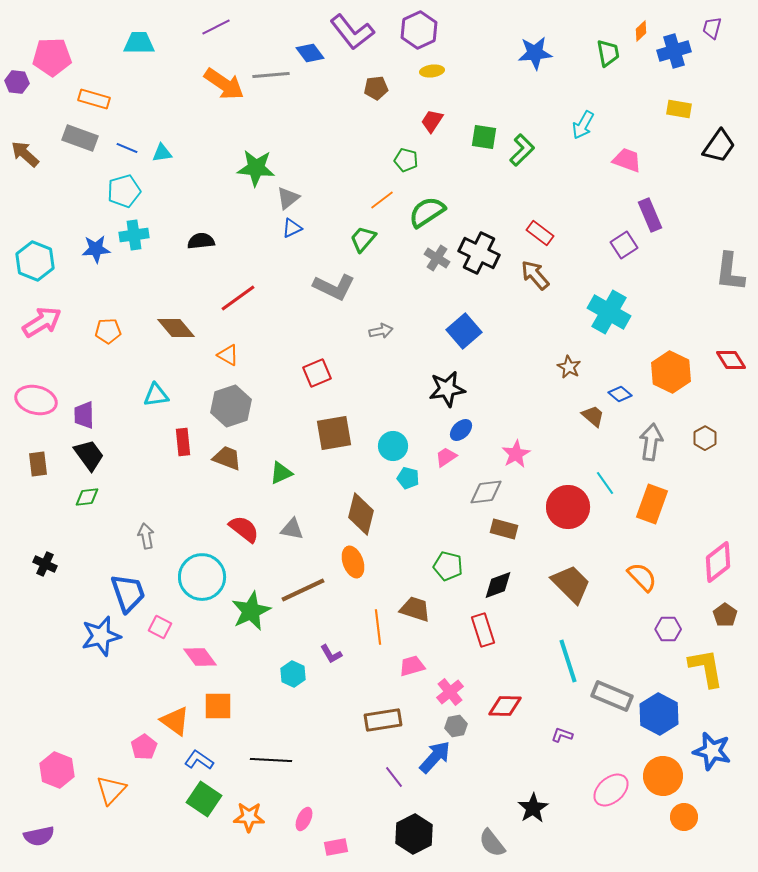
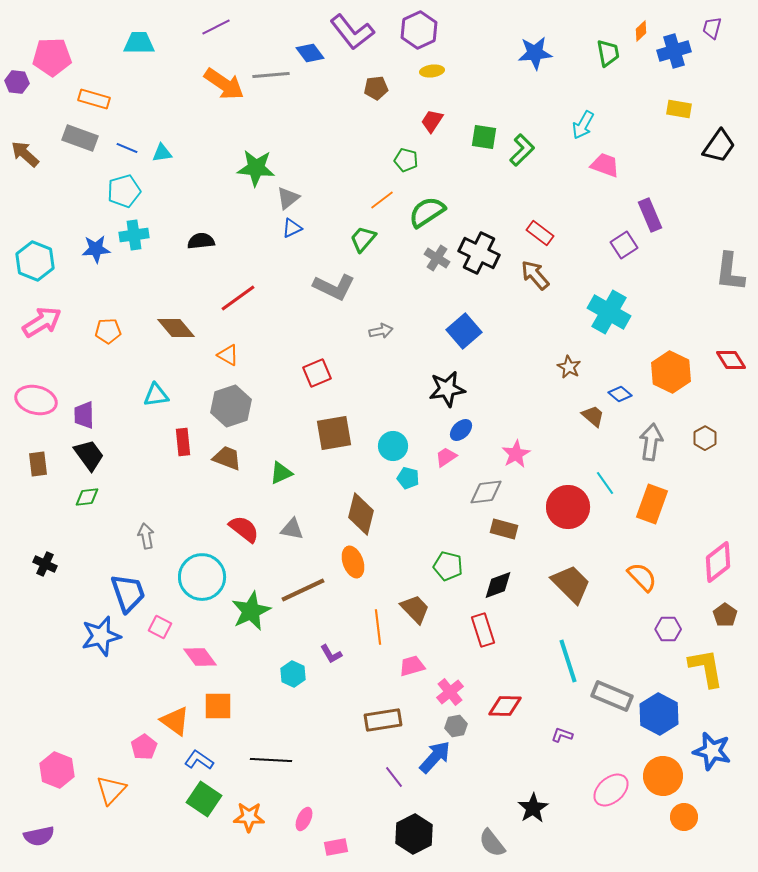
pink trapezoid at (627, 160): moved 22 px left, 5 px down
brown trapezoid at (415, 609): rotated 28 degrees clockwise
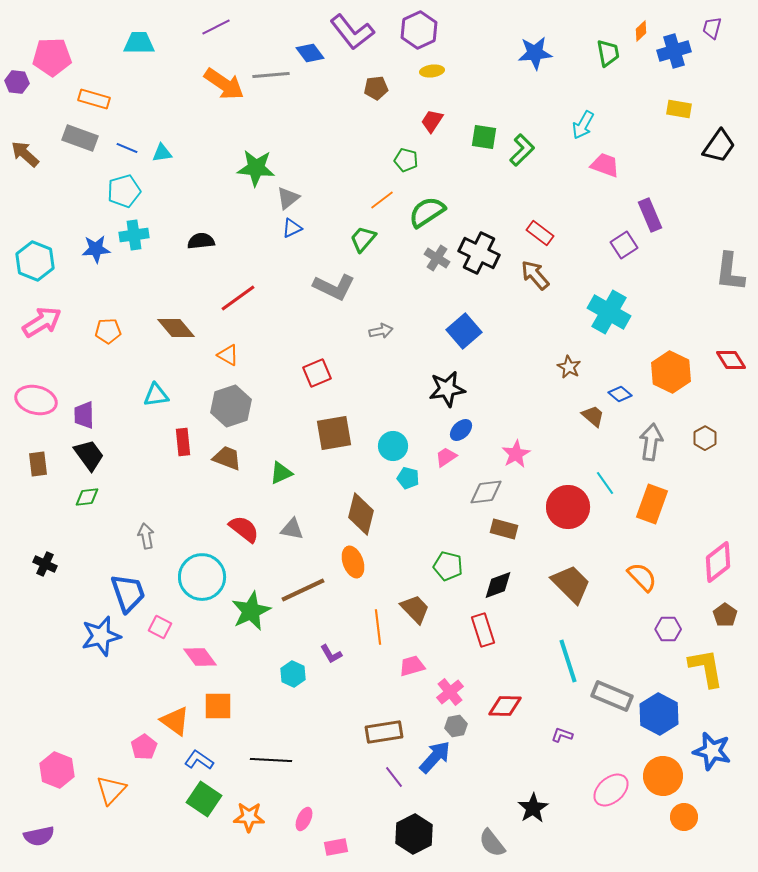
brown rectangle at (383, 720): moved 1 px right, 12 px down
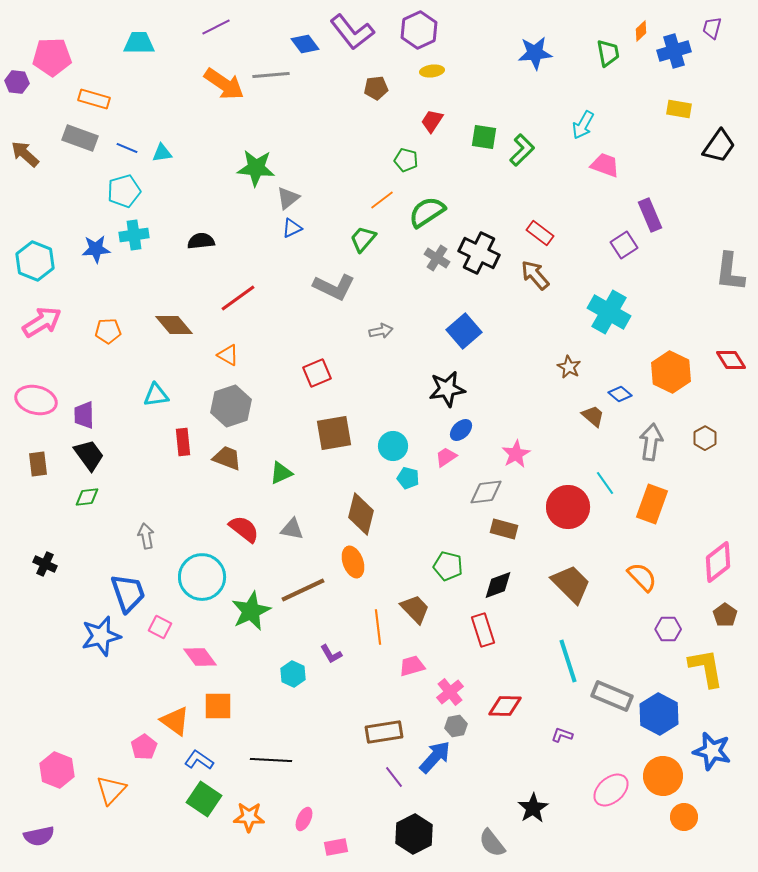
blue diamond at (310, 53): moved 5 px left, 9 px up
brown diamond at (176, 328): moved 2 px left, 3 px up
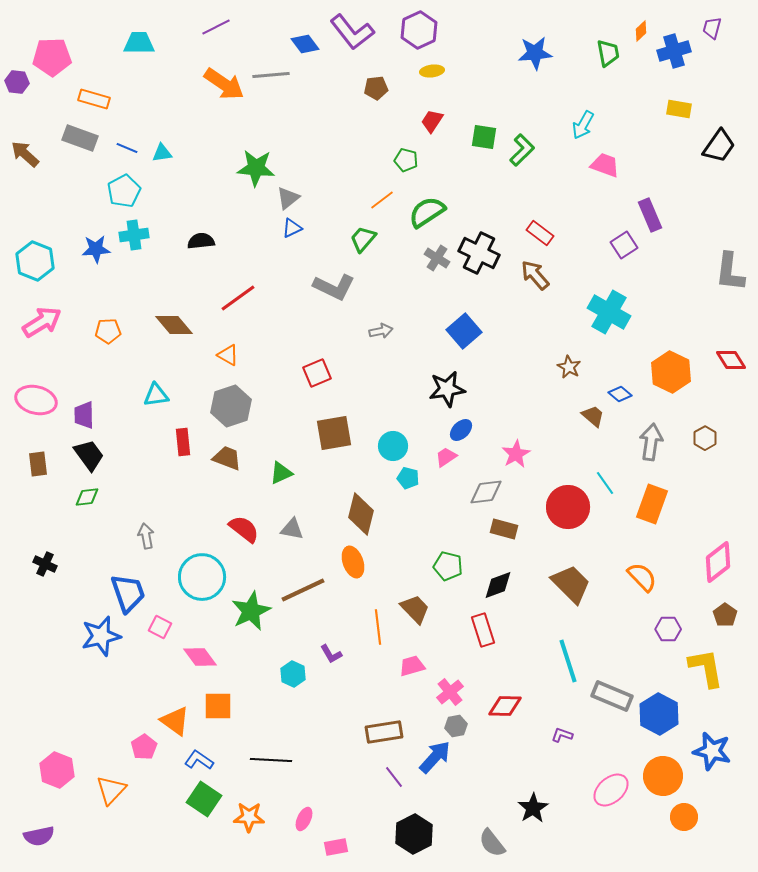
cyan pentagon at (124, 191): rotated 12 degrees counterclockwise
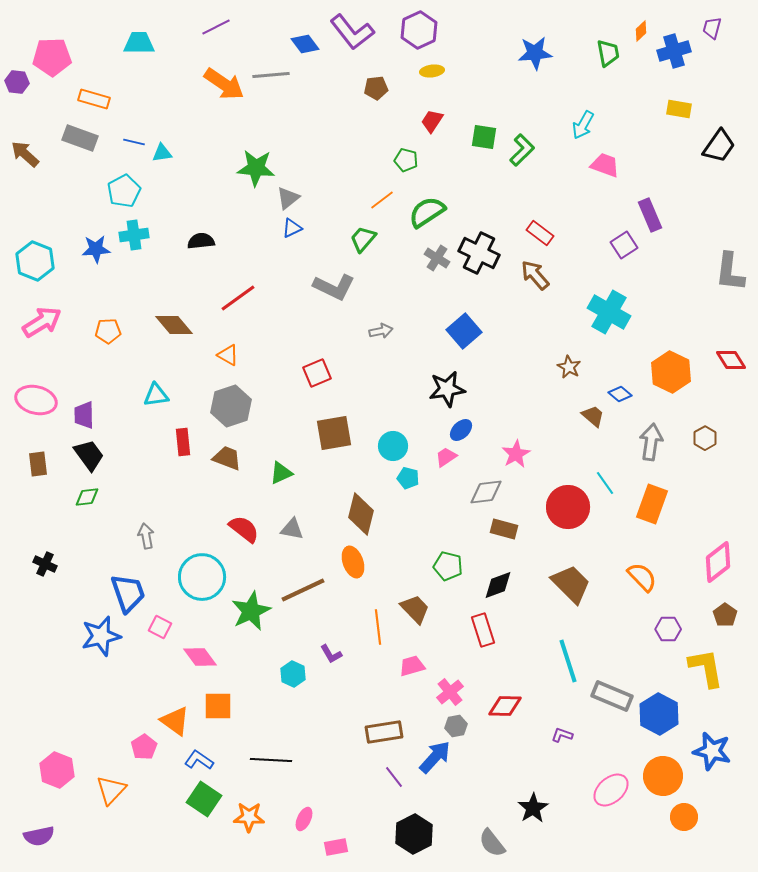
blue line at (127, 148): moved 7 px right, 6 px up; rotated 10 degrees counterclockwise
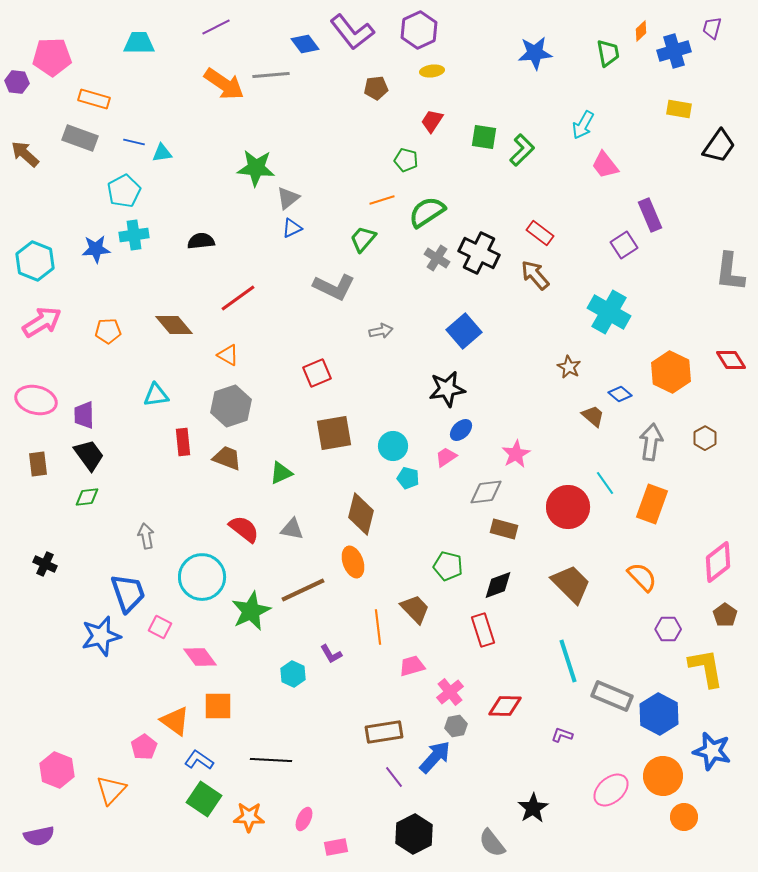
pink trapezoid at (605, 165): rotated 148 degrees counterclockwise
orange line at (382, 200): rotated 20 degrees clockwise
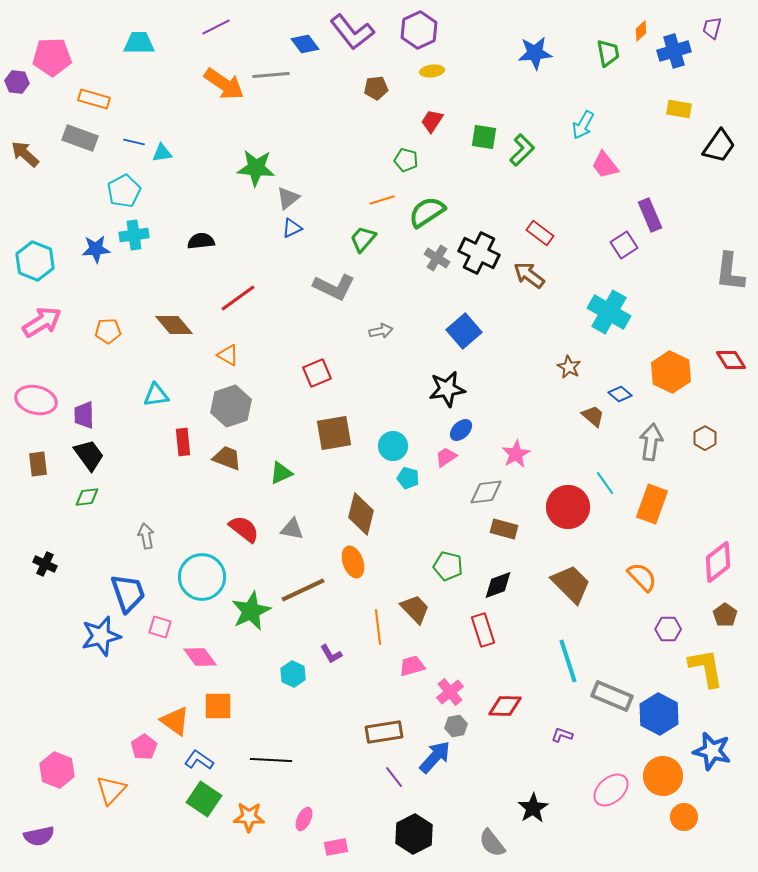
brown arrow at (535, 275): moved 6 px left; rotated 12 degrees counterclockwise
pink square at (160, 627): rotated 10 degrees counterclockwise
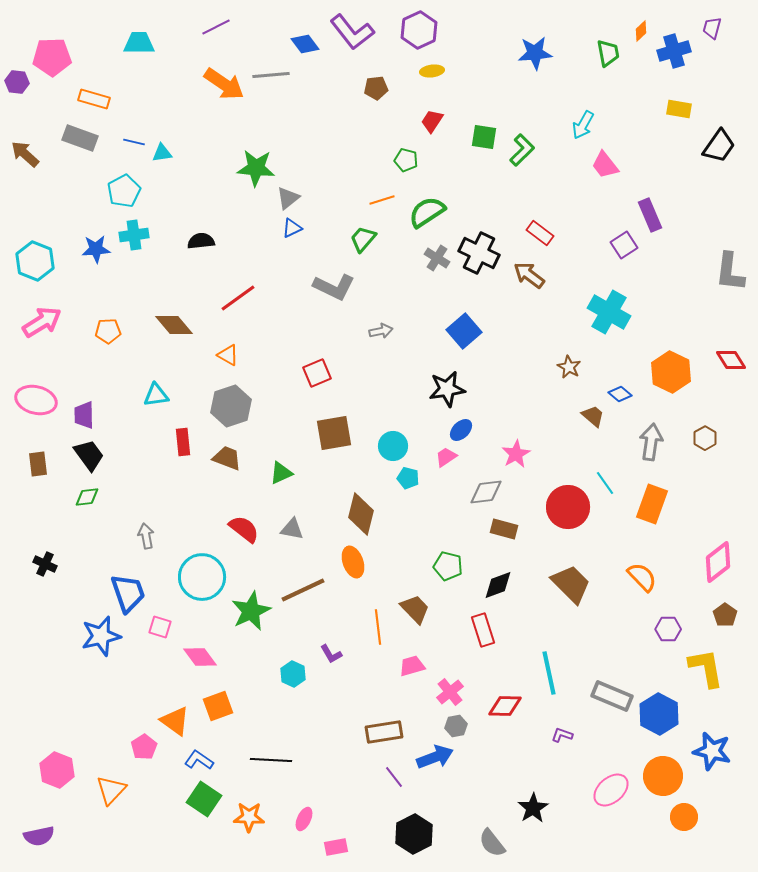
cyan line at (568, 661): moved 19 px left, 12 px down; rotated 6 degrees clockwise
orange square at (218, 706): rotated 20 degrees counterclockwise
blue arrow at (435, 757): rotated 27 degrees clockwise
